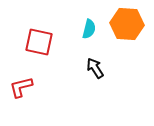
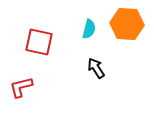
black arrow: moved 1 px right
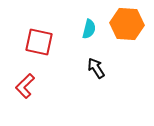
red L-shape: moved 4 px right, 1 px up; rotated 30 degrees counterclockwise
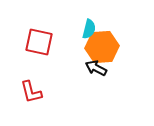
orange hexagon: moved 25 px left, 23 px down; rotated 8 degrees counterclockwise
black arrow: rotated 30 degrees counterclockwise
red L-shape: moved 6 px right, 6 px down; rotated 60 degrees counterclockwise
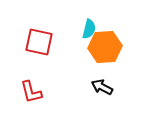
orange hexagon: moved 3 px right
black arrow: moved 6 px right, 19 px down
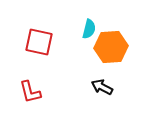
orange hexagon: moved 6 px right
red L-shape: moved 1 px left
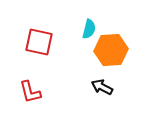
orange hexagon: moved 3 px down
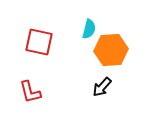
black arrow: rotated 75 degrees counterclockwise
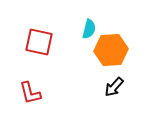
black arrow: moved 12 px right
red L-shape: moved 1 px down
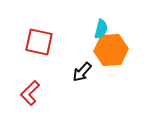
cyan semicircle: moved 12 px right
black arrow: moved 32 px left, 15 px up
red L-shape: rotated 60 degrees clockwise
